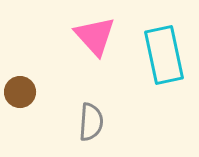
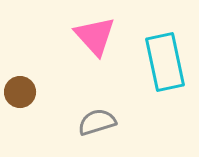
cyan rectangle: moved 1 px right, 7 px down
gray semicircle: moved 6 px right; rotated 111 degrees counterclockwise
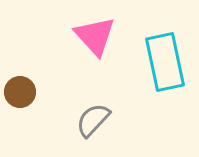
gray semicircle: moved 4 px left, 2 px up; rotated 30 degrees counterclockwise
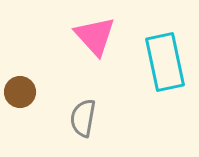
gray semicircle: moved 10 px left, 2 px up; rotated 33 degrees counterclockwise
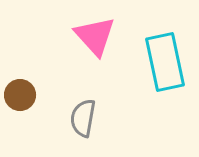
brown circle: moved 3 px down
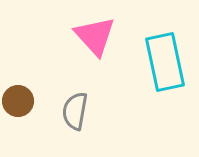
brown circle: moved 2 px left, 6 px down
gray semicircle: moved 8 px left, 7 px up
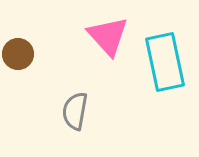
pink triangle: moved 13 px right
brown circle: moved 47 px up
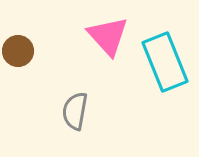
brown circle: moved 3 px up
cyan rectangle: rotated 10 degrees counterclockwise
